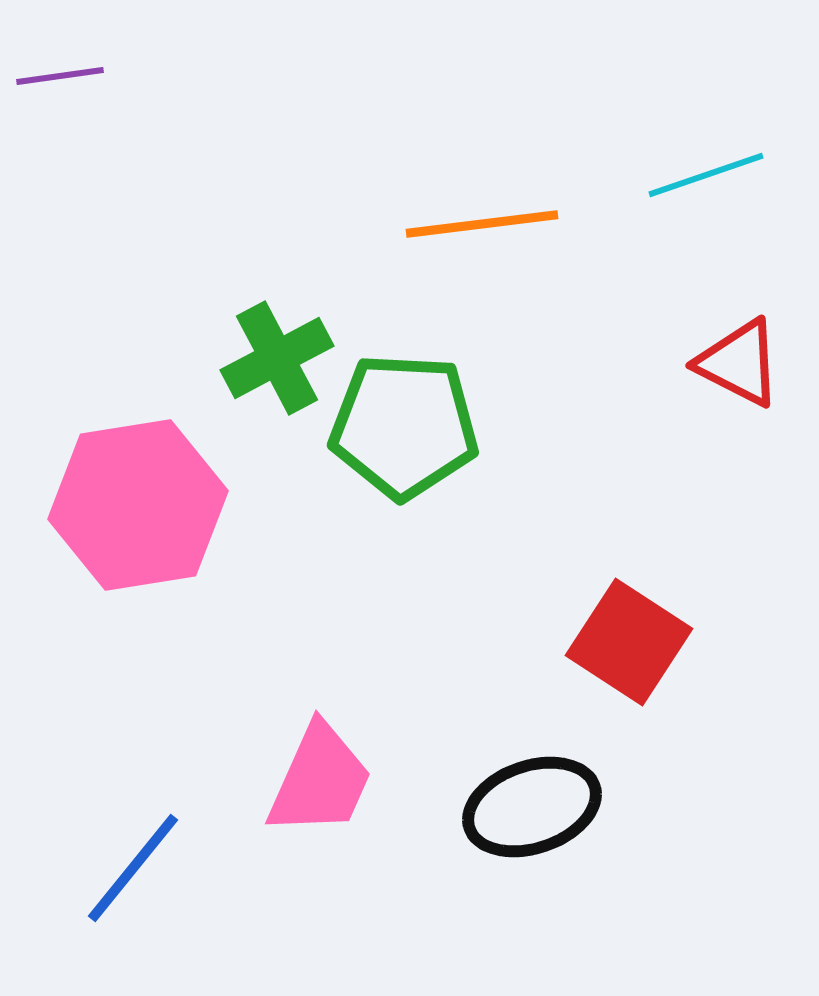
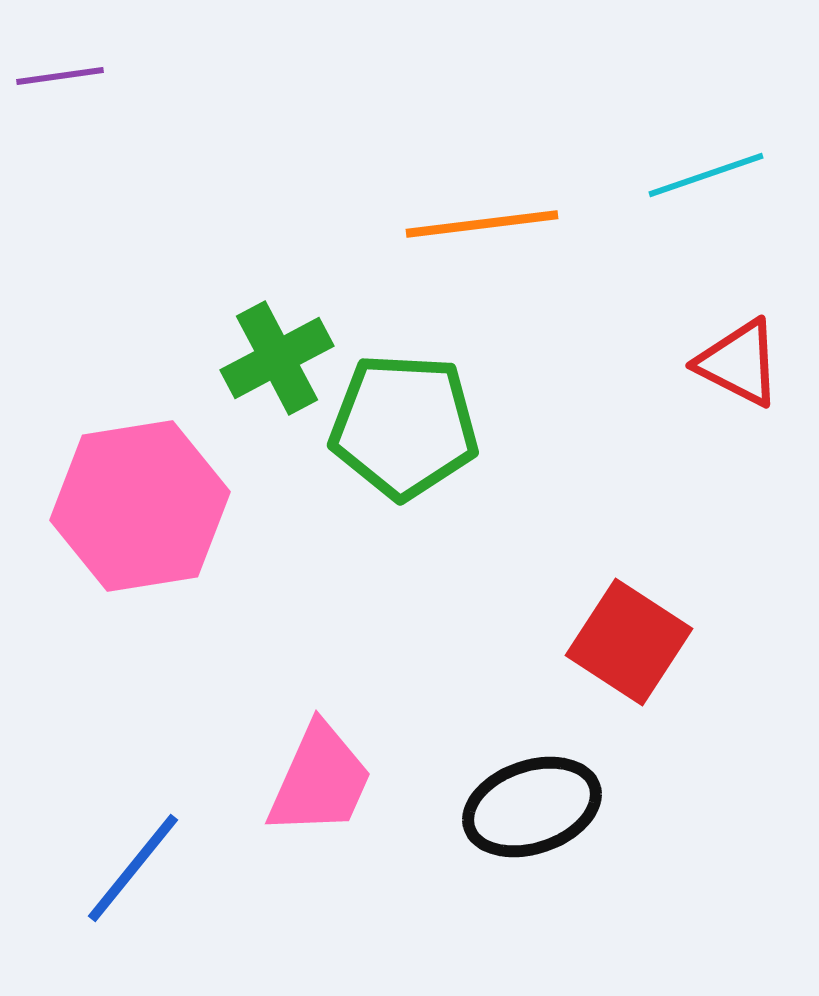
pink hexagon: moved 2 px right, 1 px down
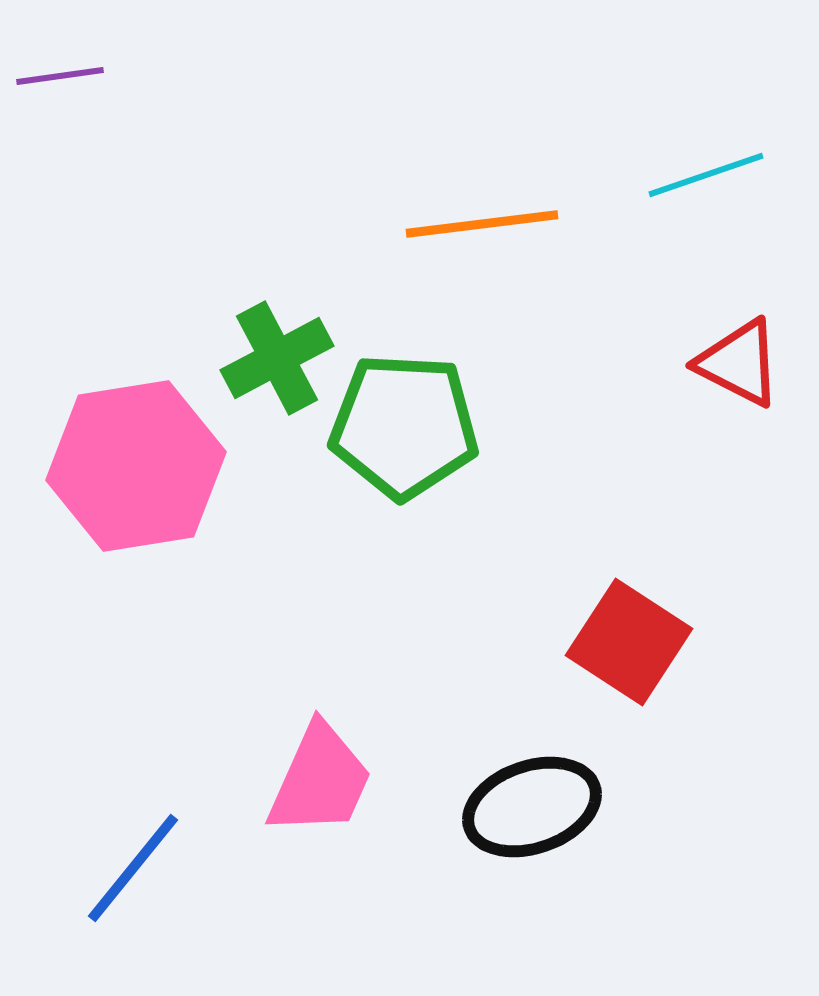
pink hexagon: moved 4 px left, 40 px up
